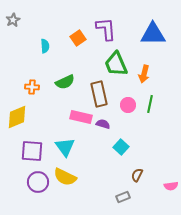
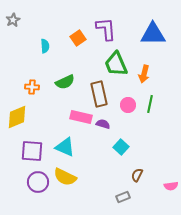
cyan triangle: rotated 30 degrees counterclockwise
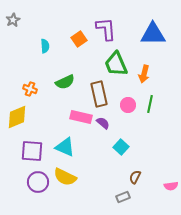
orange square: moved 1 px right, 1 px down
orange cross: moved 2 px left, 2 px down; rotated 16 degrees clockwise
purple semicircle: moved 1 px up; rotated 24 degrees clockwise
brown semicircle: moved 2 px left, 2 px down
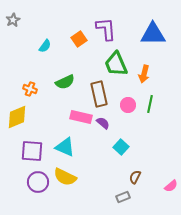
cyan semicircle: rotated 40 degrees clockwise
pink semicircle: rotated 32 degrees counterclockwise
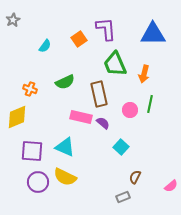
green trapezoid: moved 1 px left
pink circle: moved 2 px right, 5 px down
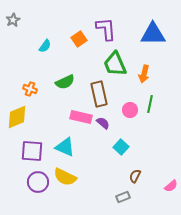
brown semicircle: moved 1 px up
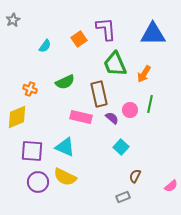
orange arrow: rotated 18 degrees clockwise
purple semicircle: moved 9 px right, 5 px up
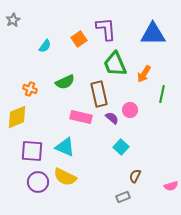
green line: moved 12 px right, 10 px up
pink semicircle: rotated 24 degrees clockwise
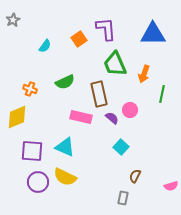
orange arrow: rotated 12 degrees counterclockwise
gray rectangle: moved 1 px down; rotated 56 degrees counterclockwise
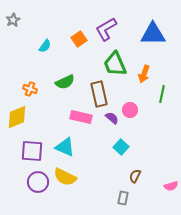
purple L-shape: rotated 115 degrees counterclockwise
